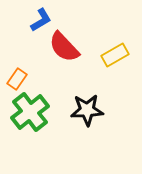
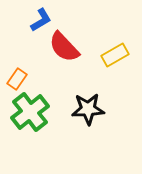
black star: moved 1 px right, 1 px up
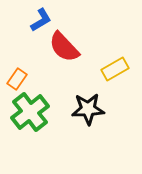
yellow rectangle: moved 14 px down
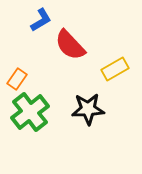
red semicircle: moved 6 px right, 2 px up
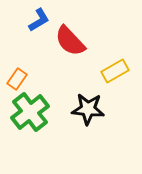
blue L-shape: moved 2 px left
red semicircle: moved 4 px up
yellow rectangle: moved 2 px down
black star: rotated 8 degrees clockwise
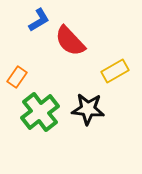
orange rectangle: moved 2 px up
green cross: moved 10 px right
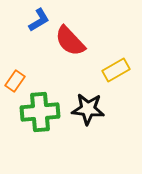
yellow rectangle: moved 1 px right, 1 px up
orange rectangle: moved 2 px left, 4 px down
green cross: rotated 33 degrees clockwise
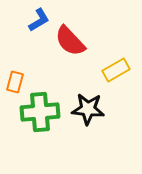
orange rectangle: moved 1 px down; rotated 20 degrees counterclockwise
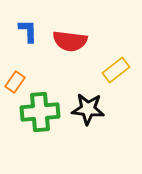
blue L-shape: moved 11 px left, 11 px down; rotated 60 degrees counterclockwise
red semicircle: rotated 40 degrees counterclockwise
yellow rectangle: rotated 8 degrees counterclockwise
orange rectangle: rotated 20 degrees clockwise
